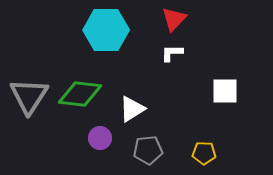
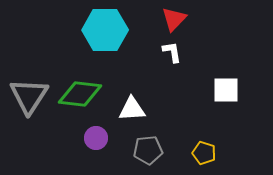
cyan hexagon: moved 1 px left
white L-shape: moved 1 px up; rotated 80 degrees clockwise
white square: moved 1 px right, 1 px up
white triangle: rotated 28 degrees clockwise
purple circle: moved 4 px left
yellow pentagon: rotated 15 degrees clockwise
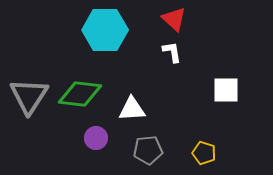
red triangle: rotated 32 degrees counterclockwise
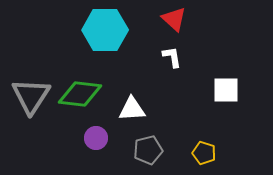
white L-shape: moved 5 px down
gray triangle: moved 2 px right
gray pentagon: rotated 8 degrees counterclockwise
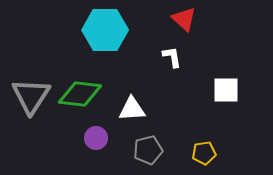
red triangle: moved 10 px right
yellow pentagon: rotated 25 degrees counterclockwise
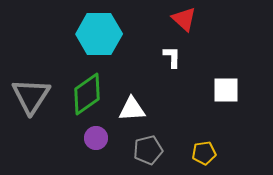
cyan hexagon: moved 6 px left, 4 px down
white L-shape: rotated 10 degrees clockwise
green diamond: moved 7 px right; rotated 42 degrees counterclockwise
